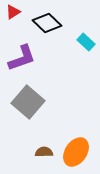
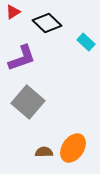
orange ellipse: moved 3 px left, 4 px up
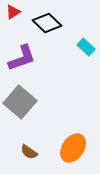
cyan rectangle: moved 5 px down
gray square: moved 8 px left
brown semicircle: moved 15 px left; rotated 144 degrees counterclockwise
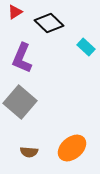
red triangle: moved 2 px right
black diamond: moved 2 px right
purple L-shape: rotated 132 degrees clockwise
orange ellipse: moved 1 px left; rotated 16 degrees clockwise
brown semicircle: rotated 30 degrees counterclockwise
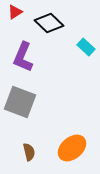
purple L-shape: moved 1 px right, 1 px up
gray square: rotated 20 degrees counterclockwise
brown semicircle: rotated 108 degrees counterclockwise
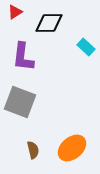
black diamond: rotated 44 degrees counterclockwise
purple L-shape: rotated 16 degrees counterclockwise
brown semicircle: moved 4 px right, 2 px up
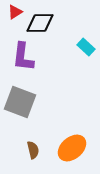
black diamond: moved 9 px left
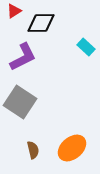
red triangle: moved 1 px left, 1 px up
black diamond: moved 1 px right
purple L-shape: rotated 124 degrees counterclockwise
gray square: rotated 12 degrees clockwise
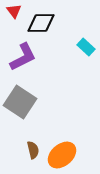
red triangle: rotated 35 degrees counterclockwise
orange ellipse: moved 10 px left, 7 px down
